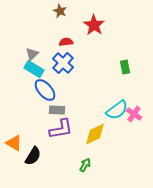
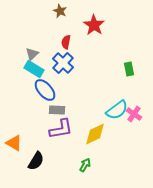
red semicircle: rotated 72 degrees counterclockwise
green rectangle: moved 4 px right, 2 px down
black semicircle: moved 3 px right, 5 px down
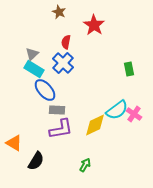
brown star: moved 1 px left, 1 px down
yellow diamond: moved 9 px up
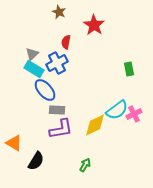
blue cross: moved 6 px left; rotated 20 degrees clockwise
pink cross: rotated 28 degrees clockwise
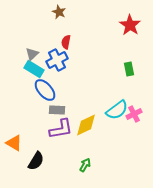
red star: moved 36 px right
blue cross: moved 3 px up
yellow diamond: moved 9 px left
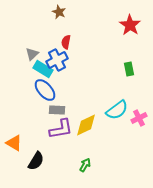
cyan rectangle: moved 9 px right
pink cross: moved 5 px right, 4 px down
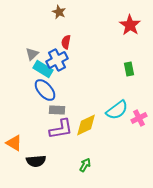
black semicircle: rotated 54 degrees clockwise
